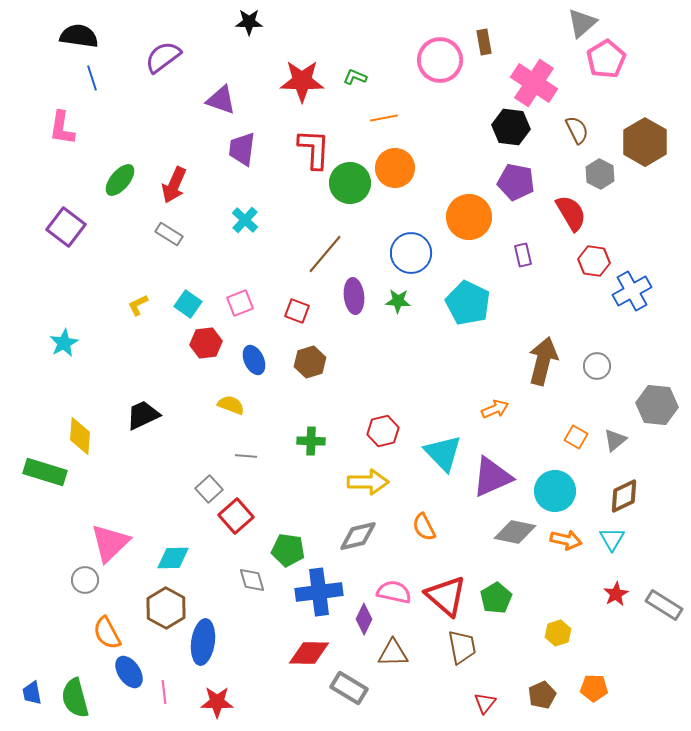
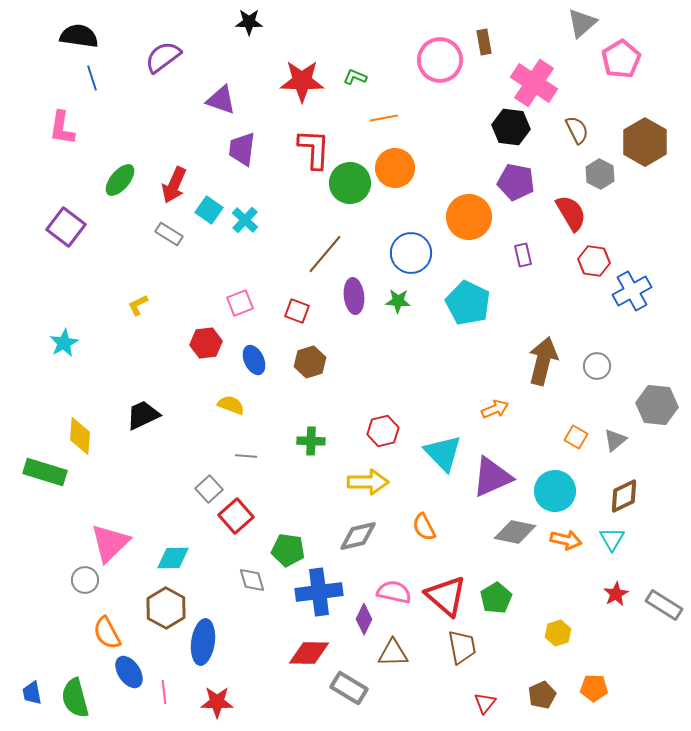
pink pentagon at (606, 59): moved 15 px right
cyan square at (188, 304): moved 21 px right, 94 px up
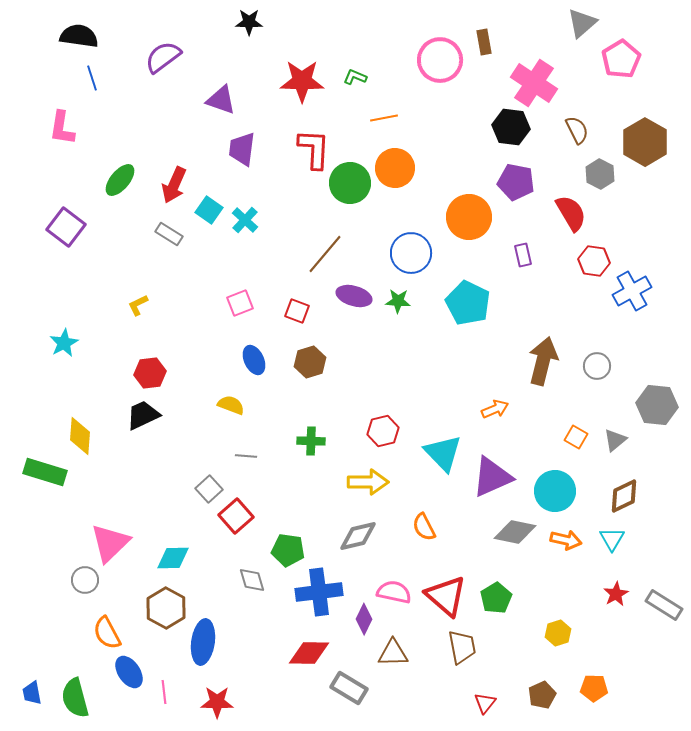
purple ellipse at (354, 296): rotated 68 degrees counterclockwise
red hexagon at (206, 343): moved 56 px left, 30 px down
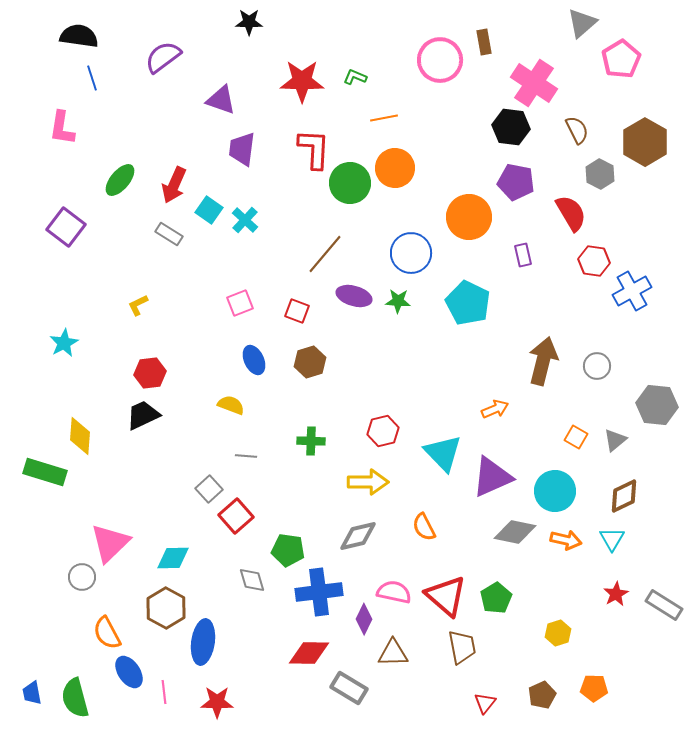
gray circle at (85, 580): moved 3 px left, 3 px up
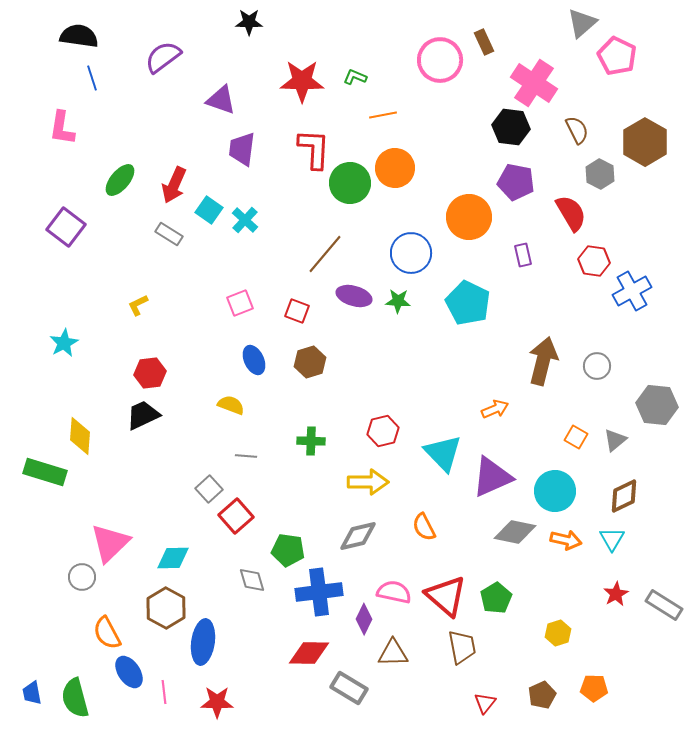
brown rectangle at (484, 42): rotated 15 degrees counterclockwise
pink pentagon at (621, 59): moved 4 px left, 3 px up; rotated 15 degrees counterclockwise
orange line at (384, 118): moved 1 px left, 3 px up
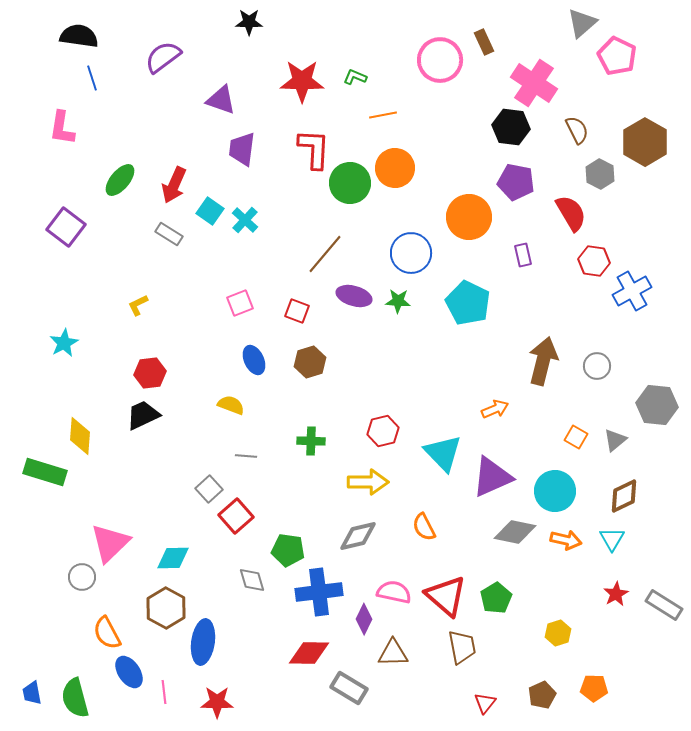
cyan square at (209, 210): moved 1 px right, 1 px down
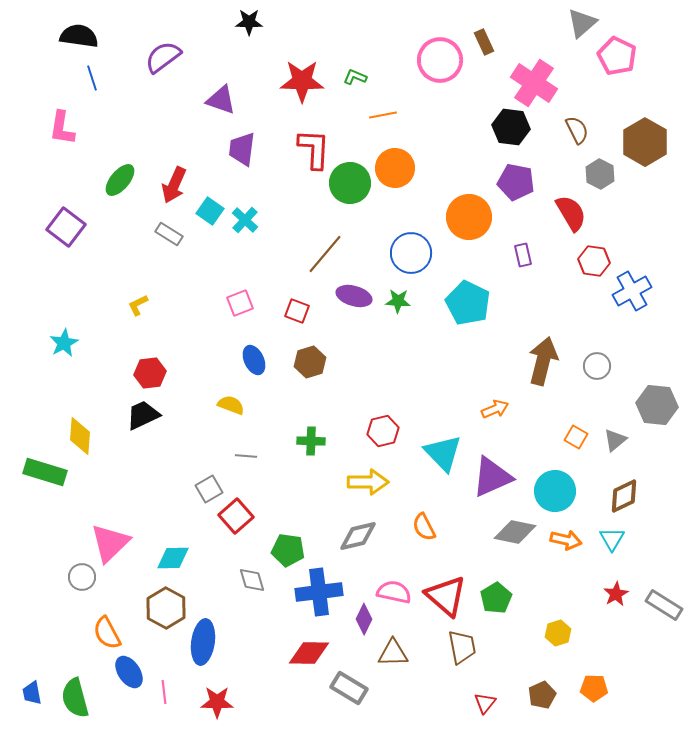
gray square at (209, 489): rotated 12 degrees clockwise
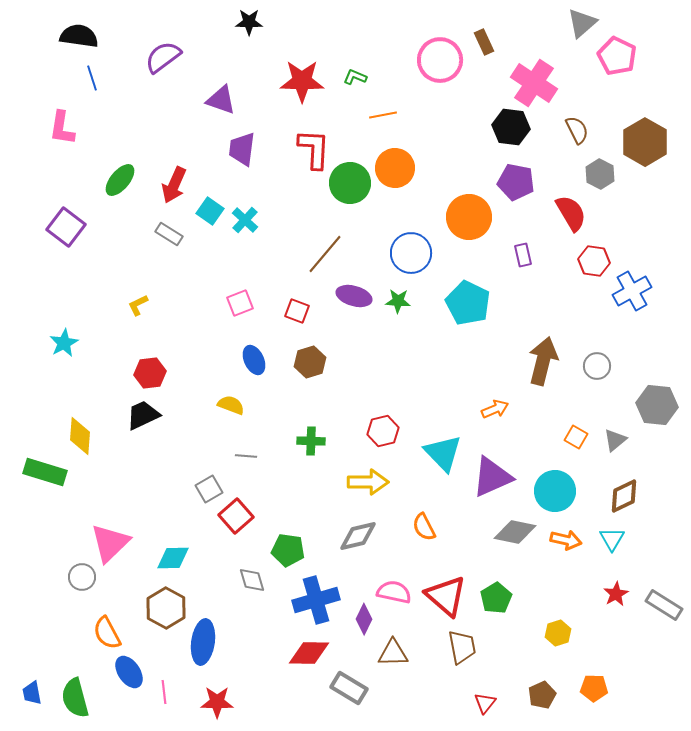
blue cross at (319, 592): moved 3 px left, 8 px down; rotated 9 degrees counterclockwise
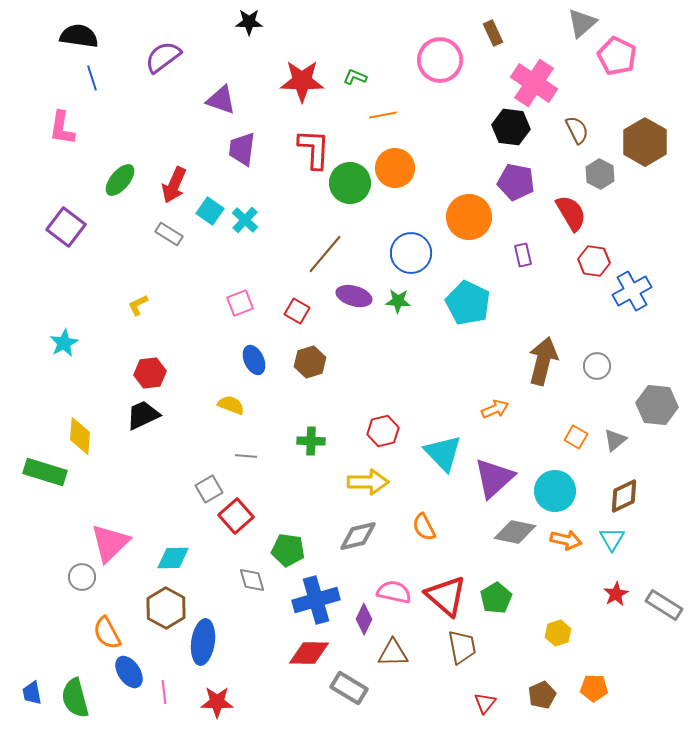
brown rectangle at (484, 42): moved 9 px right, 9 px up
red square at (297, 311): rotated 10 degrees clockwise
purple triangle at (492, 477): moved 2 px right, 1 px down; rotated 18 degrees counterclockwise
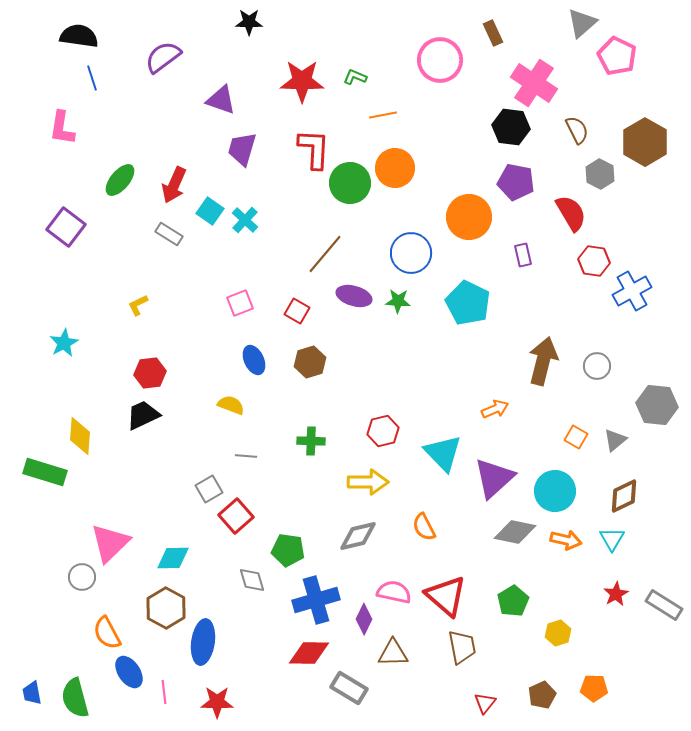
purple trapezoid at (242, 149): rotated 9 degrees clockwise
green pentagon at (496, 598): moved 17 px right, 3 px down
